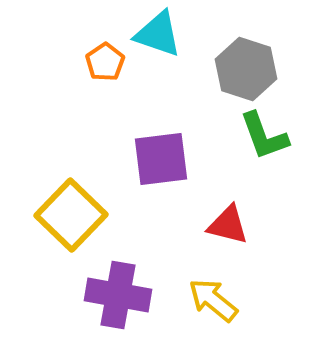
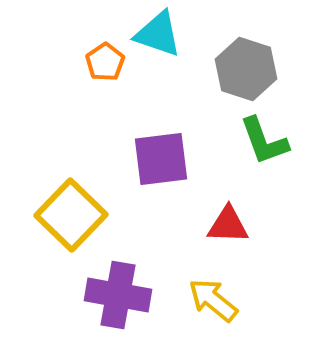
green L-shape: moved 5 px down
red triangle: rotated 12 degrees counterclockwise
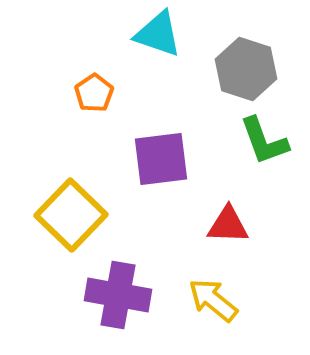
orange pentagon: moved 11 px left, 31 px down
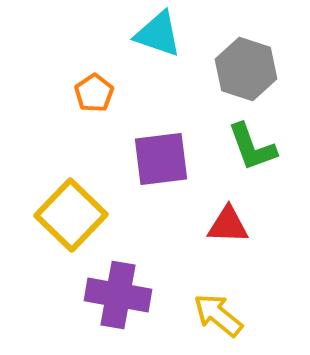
green L-shape: moved 12 px left, 6 px down
yellow arrow: moved 5 px right, 15 px down
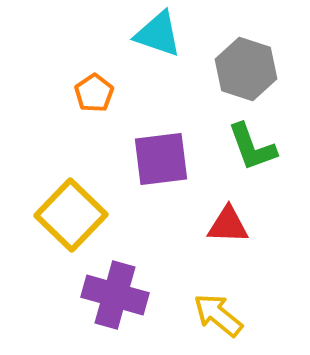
purple cross: moved 3 px left; rotated 6 degrees clockwise
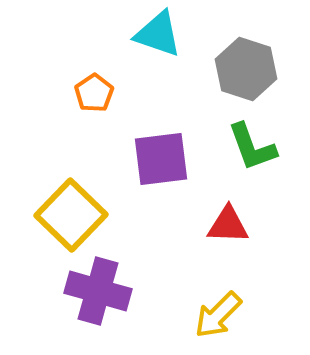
purple cross: moved 17 px left, 4 px up
yellow arrow: rotated 84 degrees counterclockwise
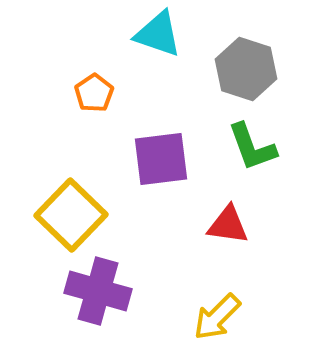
red triangle: rotated 6 degrees clockwise
yellow arrow: moved 1 px left, 2 px down
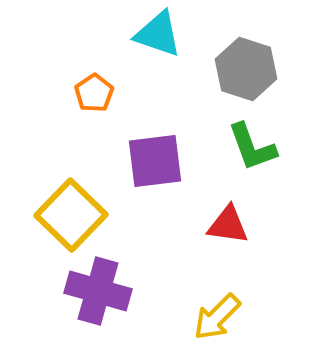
purple square: moved 6 px left, 2 px down
